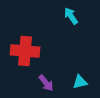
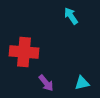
red cross: moved 1 px left, 1 px down
cyan triangle: moved 2 px right, 1 px down
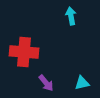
cyan arrow: rotated 24 degrees clockwise
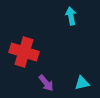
red cross: rotated 12 degrees clockwise
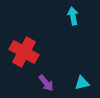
cyan arrow: moved 2 px right
red cross: rotated 12 degrees clockwise
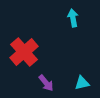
cyan arrow: moved 2 px down
red cross: rotated 20 degrees clockwise
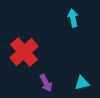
purple arrow: rotated 12 degrees clockwise
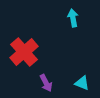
cyan triangle: rotated 35 degrees clockwise
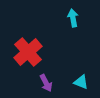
red cross: moved 4 px right
cyan triangle: moved 1 px left, 1 px up
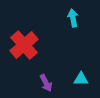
red cross: moved 4 px left, 7 px up
cyan triangle: moved 3 px up; rotated 21 degrees counterclockwise
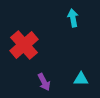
purple arrow: moved 2 px left, 1 px up
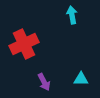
cyan arrow: moved 1 px left, 3 px up
red cross: moved 1 px up; rotated 16 degrees clockwise
